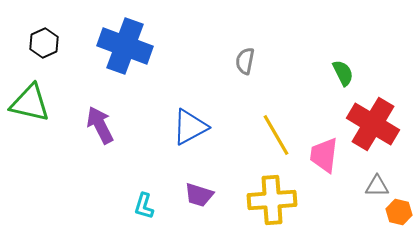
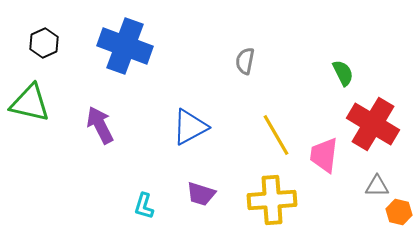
purple trapezoid: moved 2 px right, 1 px up
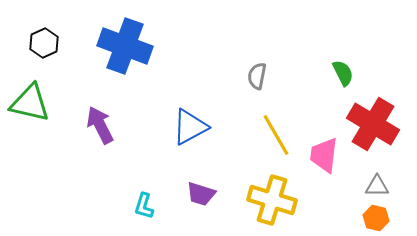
gray semicircle: moved 12 px right, 15 px down
yellow cross: rotated 21 degrees clockwise
orange hexagon: moved 23 px left, 6 px down
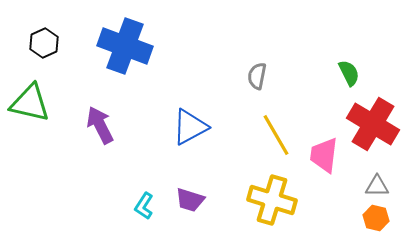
green semicircle: moved 6 px right
purple trapezoid: moved 11 px left, 6 px down
cyan L-shape: rotated 16 degrees clockwise
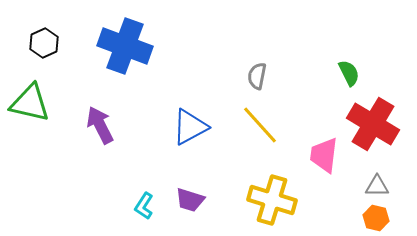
yellow line: moved 16 px left, 10 px up; rotated 12 degrees counterclockwise
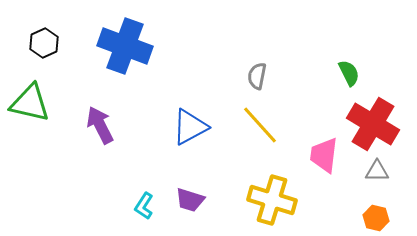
gray triangle: moved 15 px up
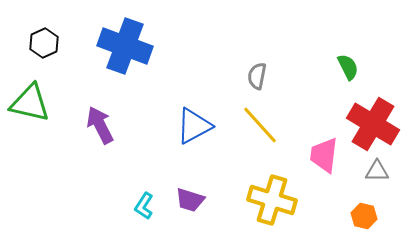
green semicircle: moved 1 px left, 6 px up
blue triangle: moved 4 px right, 1 px up
orange hexagon: moved 12 px left, 2 px up
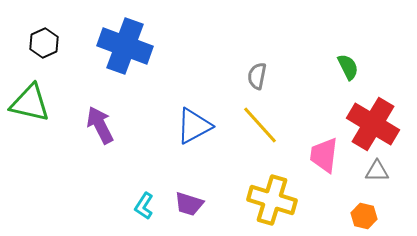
purple trapezoid: moved 1 px left, 4 px down
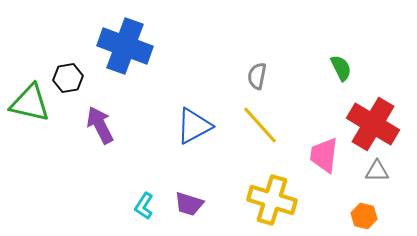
black hexagon: moved 24 px right, 35 px down; rotated 16 degrees clockwise
green semicircle: moved 7 px left, 1 px down
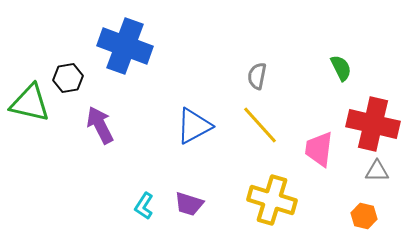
red cross: rotated 18 degrees counterclockwise
pink trapezoid: moved 5 px left, 6 px up
